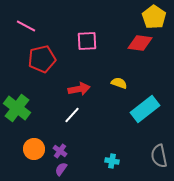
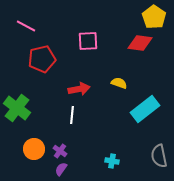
pink square: moved 1 px right
white line: rotated 36 degrees counterclockwise
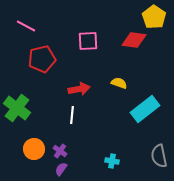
red diamond: moved 6 px left, 3 px up
